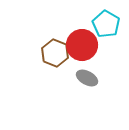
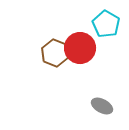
red circle: moved 2 px left, 3 px down
gray ellipse: moved 15 px right, 28 px down
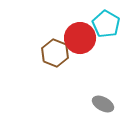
red circle: moved 10 px up
gray ellipse: moved 1 px right, 2 px up
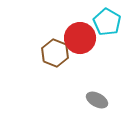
cyan pentagon: moved 1 px right, 2 px up
gray ellipse: moved 6 px left, 4 px up
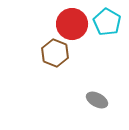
red circle: moved 8 px left, 14 px up
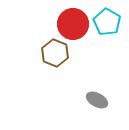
red circle: moved 1 px right
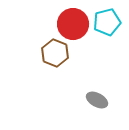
cyan pentagon: rotated 28 degrees clockwise
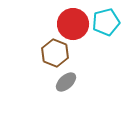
cyan pentagon: moved 1 px left
gray ellipse: moved 31 px left, 18 px up; rotated 70 degrees counterclockwise
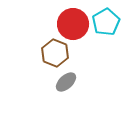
cyan pentagon: rotated 16 degrees counterclockwise
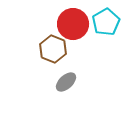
brown hexagon: moved 2 px left, 4 px up
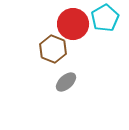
cyan pentagon: moved 1 px left, 4 px up
